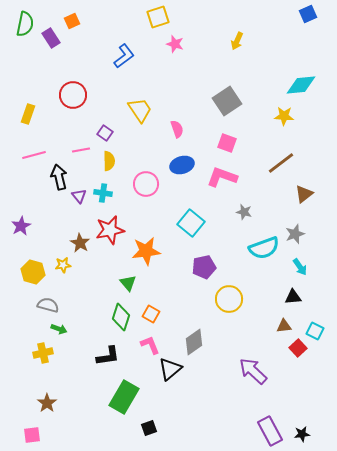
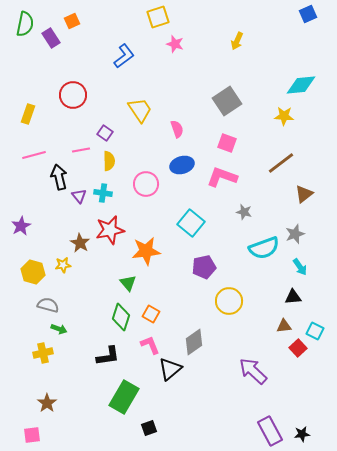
yellow circle at (229, 299): moved 2 px down
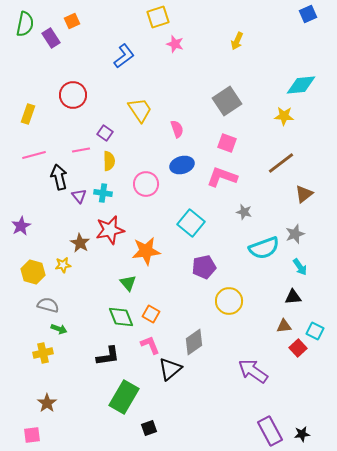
green diamond at (121, 317): rotated 40 degrees counterclockwise
purple arrow at (253, 371): rotated 8 degrees counterclockwise
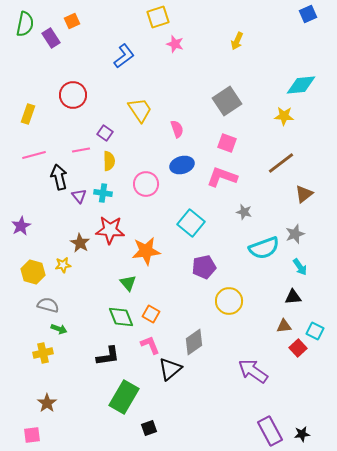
red star at (110, 230): rotated 16 degrees clockwise
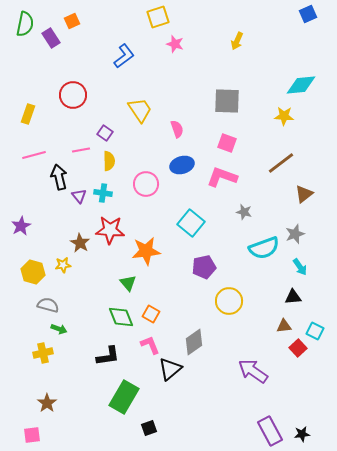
gray square at (227, 101): rotated 36 degrees clockwise
